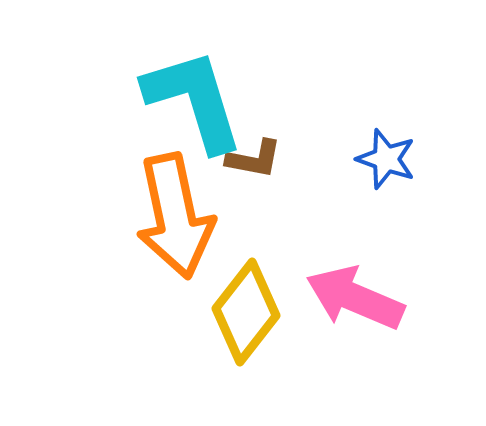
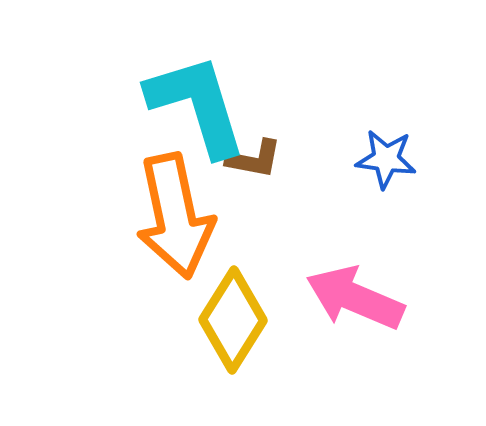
cyan L-shape: moved 3 px right, 5 px down
blue star: rotated 12 degrees counterclockwise
yellow diamond: moved 13 px left, 8 px down; rotated 6 degrees counterclockwise
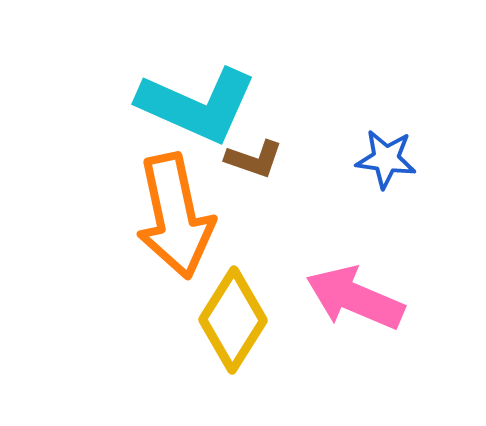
cyan L-shape: rotated 131 degrees clockwise
brown L-shape: rotated 8 degrees clockwise
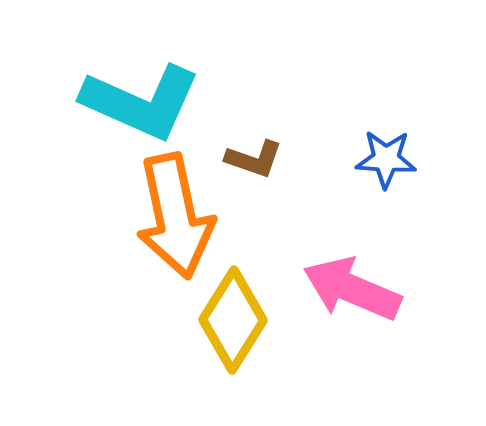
cyan L-shape: moved 56 px left, 3 px up
blue star: rotated 4 degrees counterclockwise
pink arrow: moved 3 px left, 9 px up
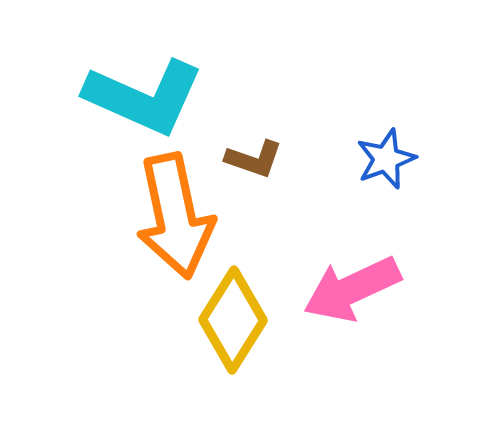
cyan L-shape: moved 3 px right, 5 px up
blue star: rotated 24 degrees counterclockwise
pink arrow: rotated 48 degrees counterclockwise
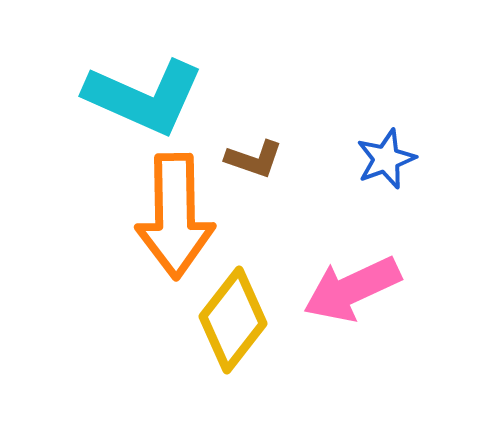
orange arrow: rotated 11 degrees clockwise
yellow diamond: rotated 6 degrees clockwise
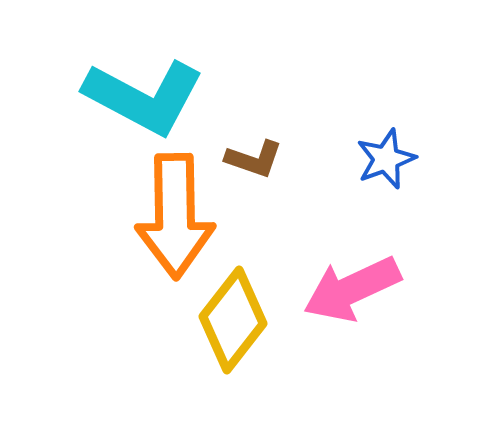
cyan L-shape: rotated 4 degrees clockwise
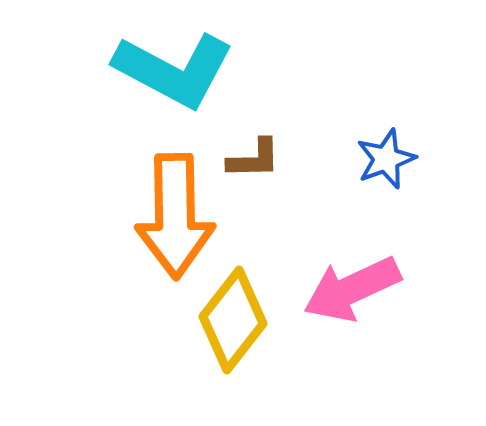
cyan L-shape: moved 30 px right, 27 px up
brown L-shape: rotated 20 degrees counterclockwise
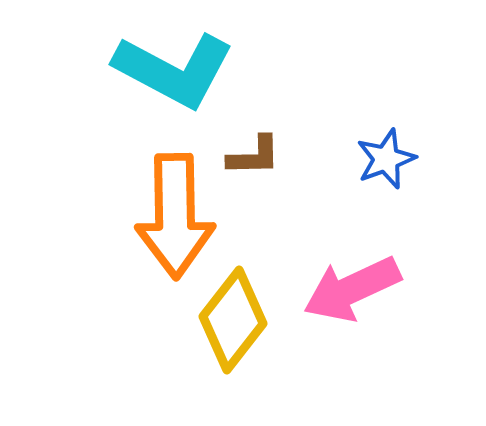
brown L-shape: moved 3 px up
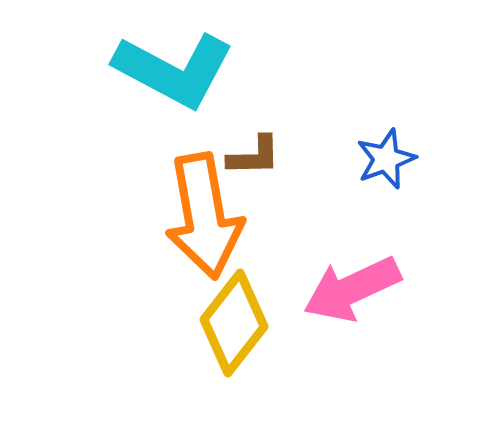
orange arrow: moved 29 px right; rotated 9 degrees counterclockwise
yellow diamond: moved 1 px right, 3 px down
